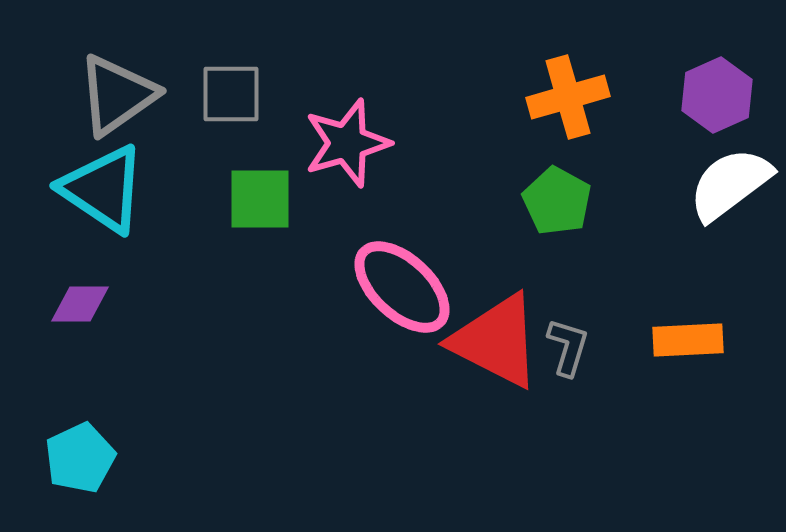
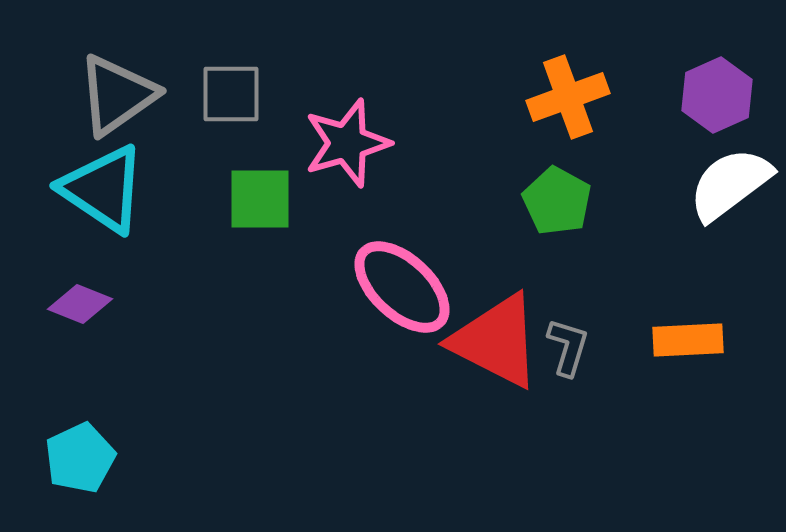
orange cross: rotated 4 degrees counterclockwise
purple diamond: rotated 22 degrees clockwise
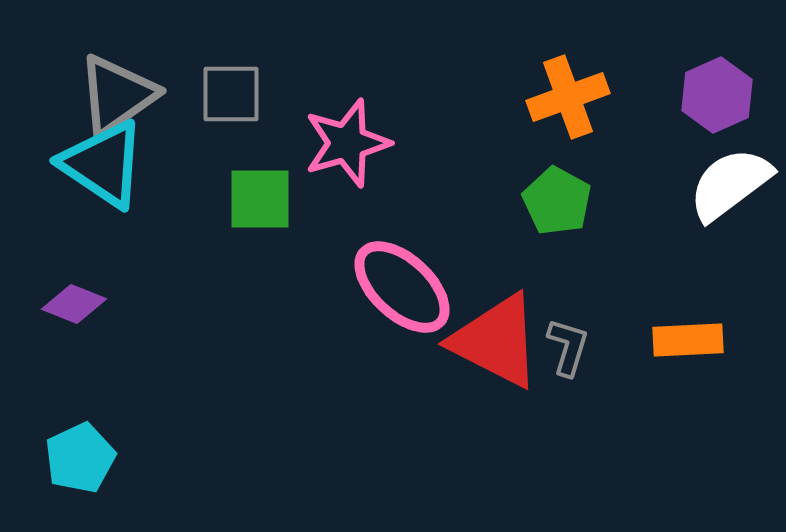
cyan triangle: moved 25 px up
purple diamond: moved 6 px left
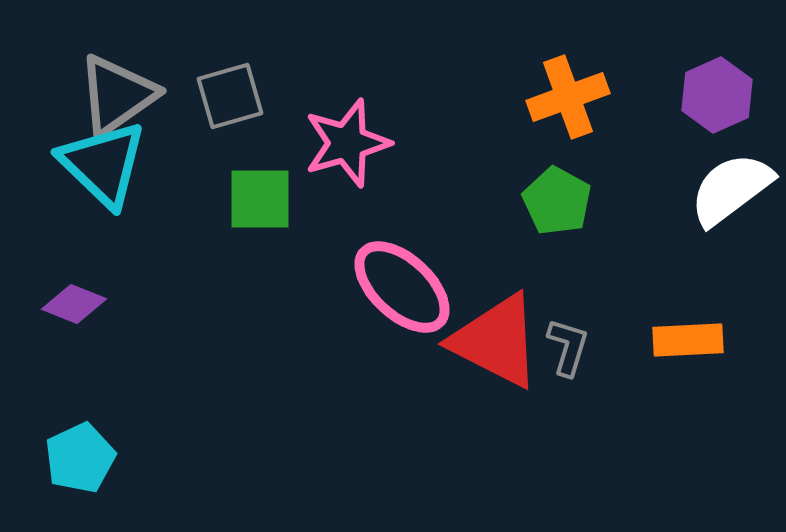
gray square: moved 1 px left, 2 px down; rotated 16 degrees counterclockwise
cyan triangle: rotated 10 degrees clockwise
white semicircle: moved 1 px right, 5 px down
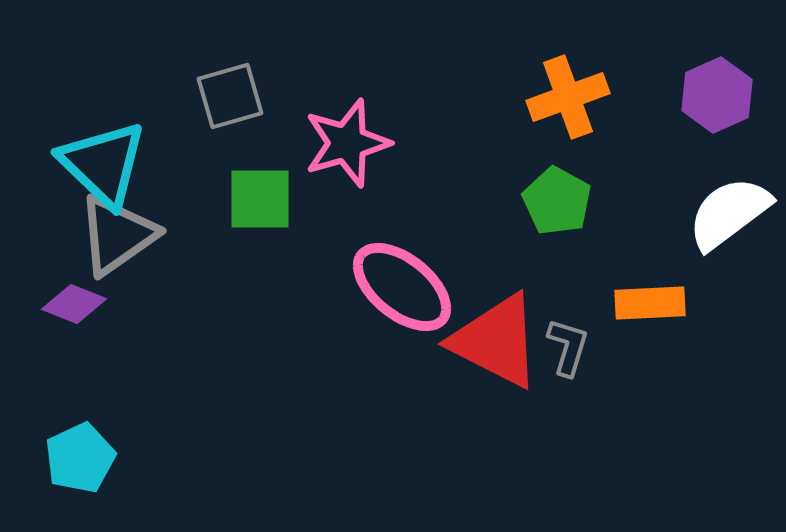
gray triangle: moved 140 px down
white semicircle: moved 2 px left, 24 px down
pink ellipse: rotated 4 degrees counterclockwise
orange rectangle: moved 38 px left, 37 px up
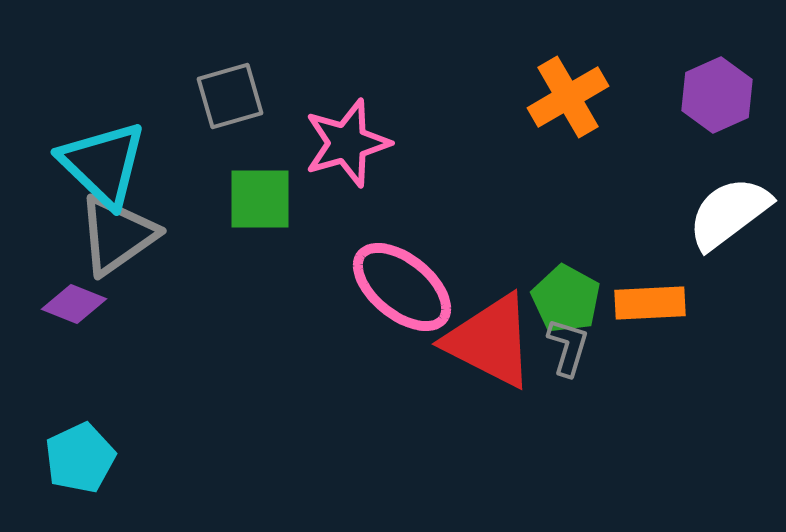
orange cross: rotated 10 degrees counterclockwise
green pentagon: moved 9 px right, 98 px down
red triangle: moved 6 px left
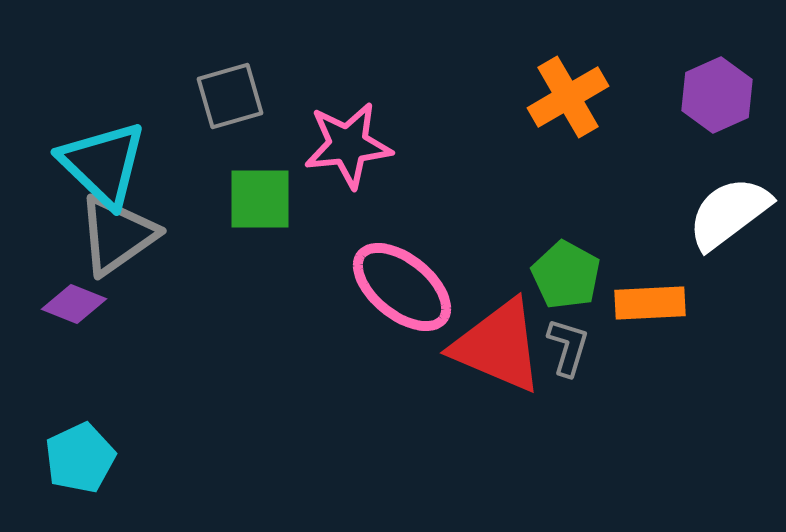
pink star: moved 1 px right, 2 px down; rotated 10 degrees clockwise
green pentagon: moved 24 px up
red triangle: moved 8 px right, 5 px down; rotated 4 degrees counterclockwise
